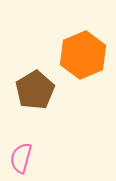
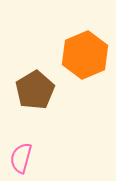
orange hexagon: moved 2 px right
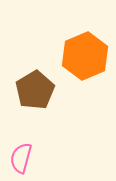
orange hexagon: moved 1 px down
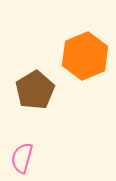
pink semicircle: moved 1 px right
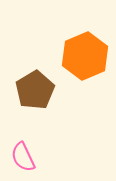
pink semicircle: moved 1 px right, 1 px up; rotated 40 degrees counterclockwise
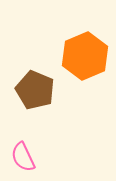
brown pentagon: rotated 18 degrees counterclockwise
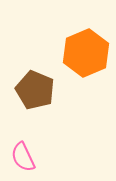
orange hexagon: moved 1 px right, 3 px up
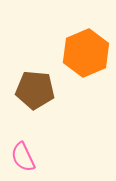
brown pentagon: rotated 18 degrees counterclockwise
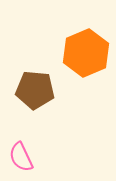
pink semicircle: moved 2 px left
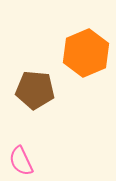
pink semicircle: moved 4 px down
